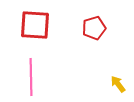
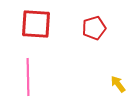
red square: moved 1 px right, 1 px up
pink line: moved 3 px left
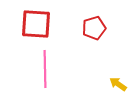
pink line: moved 17 px right, 8 px up
yellow arrow: rotated 18 degrees counterclockwise
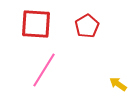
red pentagon: moved 7 px left, 2 px up; rotated 15 degrees counterclockwise
pink line: moved 1 px left, 1 px down; rotated 33 degrees clockwise
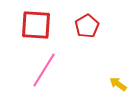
red square: moved 1 px down
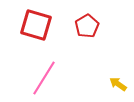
red square: rotated 12 degrees clockwise
pink line: moved 8 px down
